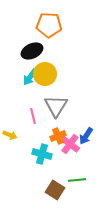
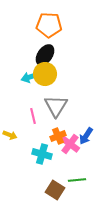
black ellipse: moved 13 px right, 4 px down; rotated 30 degrees counterclockwise
cyan arrow: rotated 36 degrees clockwise
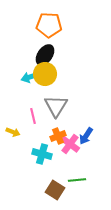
yellow arrow: moved 3 px right, 3 px up
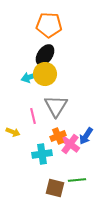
cyan cross: rotated 24 degrees counterclockwise
brown square: moved 2 px up; rotated 18 degrees counterclockwise
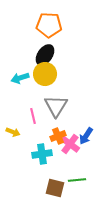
cyan arrow: moved 10 px left, 1 px down
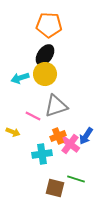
gray triangle: rotated 40 degrees clockwise
pink line: rotated 49 degrees counterclockwise
green line: moved 1 px left, 1 px up; rotated 24 degrees clockwise
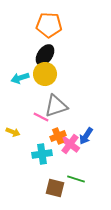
pink line: moved 8 px right, 1 px down
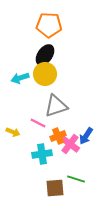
pink line: moved 3 px left, 6 px down
brown square: rotated 18 degrees counterclockwise
